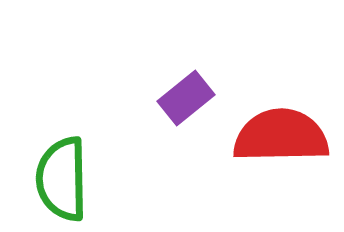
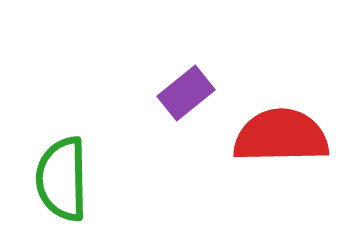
purple rectangle: moved 5 px up
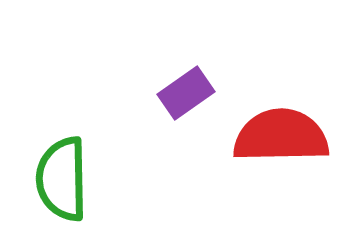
purple rectangle: rotated 4 degrees clockwise
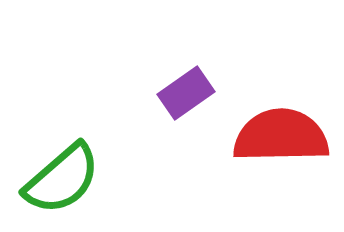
green semicircle: rotated 130 degrees counterclockwise
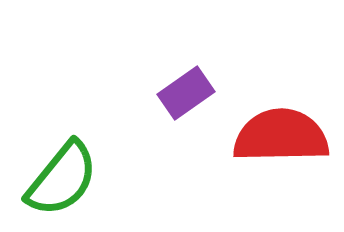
green semicircle: rotated 10 degrees counterclockwise
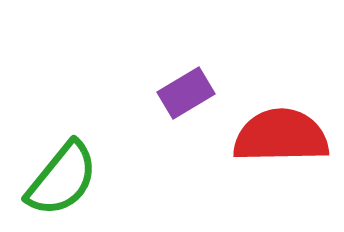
purple rectangle: rotated 4 degrees clockwise
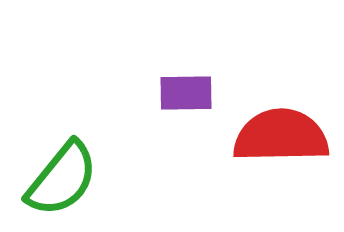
purple rectangle: rotated 30 degrees clockwise
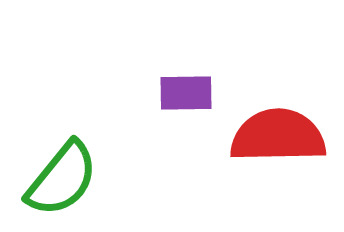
red semicircle: moved 3 px left
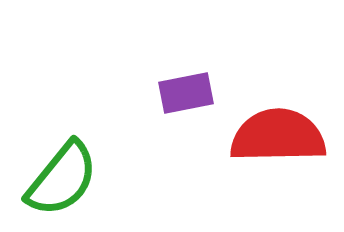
purple rectangle: rotated 10 degrees counterclockwise
